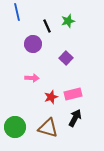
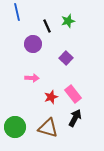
pink rectangle: rotated 66 degrees clockwise
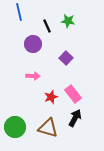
blue line: moved 2 px right
green star: rotated 24 degrees clockwise
pink arrow: moved 1 px right, 2 px up
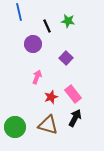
pink arrow: moved 4 px right, 1 px down; rotated 72 degrees counterclockwise
brown triangle: moved 3 px up
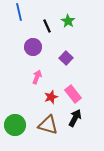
green star: rotated 24 degrees clockwise
purple circle: moved 3 px down
green circle: moved 2 px up
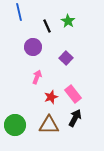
brown triangle: moved 1 px right; rotated 15 degrees counterclockwise
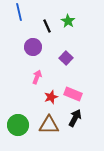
pink rectangle: rotated 30 degrees counterclockwise
green circle: moved 3 px right
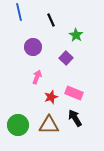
green star: moved 8 px right, 14 px down
black line: moved 4 px right, 6 px up
pink rectangle: moved 1 px right, 1 px up
black arrow: rotated 60 degrees counterclockwise
